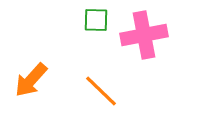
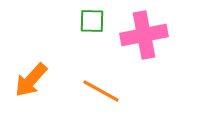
green square: moved 4 px left, 1 px down
orange line: rotated 15 degrees counterclockwise
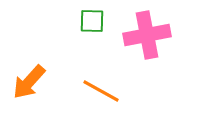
pink cross: moved 3 px right
orange arrow: moved 2 px left, 2 px down
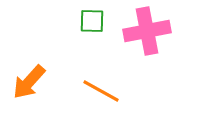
pink cross: moved 4 px up
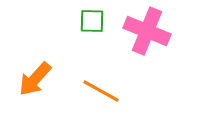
pink cross: rotated 33 degrees clockwise
orange arrow: moved 6 px right, 3 px up
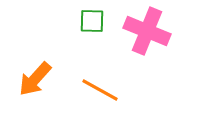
orange line: moved 1 px left, 1 px up
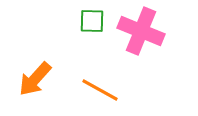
pink cross: moved 6 px left
